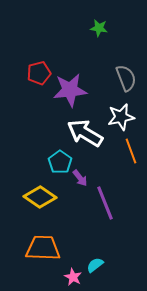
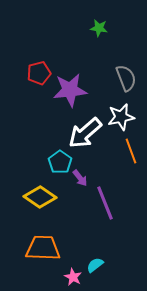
white arrow: rotated 72 degrees counterclockwise
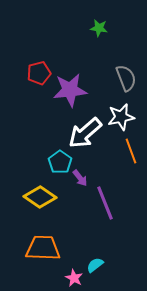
pink star: moved 1 px right, 1 px down
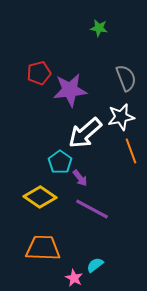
purple line: moved 13 px left, 6 px down; rotated 40 degrees counterclockwise
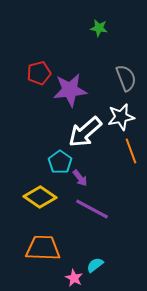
white arrow: moved 1 px up
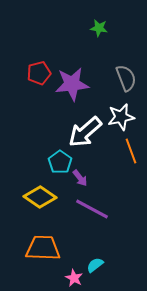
purple star: moved 2 px right, 6 px up
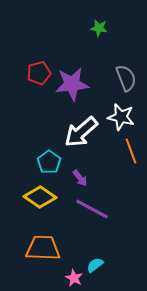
white star: rotated 24 degrees clockwise
white arrow: moved 4 px left
cyan pentagon: moved 11 px left
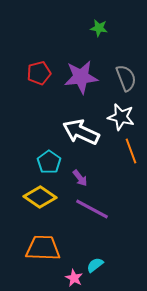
purple star: moved 9 px right, 7 px up
white arrow: rotated 66 degrees clockwise
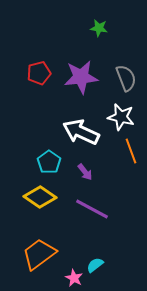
purple arrow: moved 5 px right, 6 px up
orange trapezoid: moved 4 px left, 6 px down; rotated 39 degrees counterclockwise
